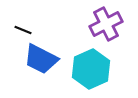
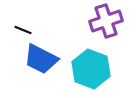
purple cross: moved 3 px up; rotated 8 degrees clockwise
cyan hexagon: rotated 15 degrees counterclockwise
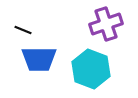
purple cross: moved 3 px down
blue trapezoid: moved 2 px left; rotated 27 degrees counterclockwise
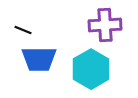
purple cross: moved 1 px left, 1 px down; rotated 16 degrees clockwise
cyan hexagon: rotated 9 degrees clockwise
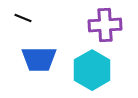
black line: moved 12 px up
cyan hexagon: moved 1 px right, 1 px down
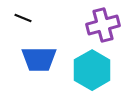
purple cross: moved 2 px left; rotated 12 degrees counterclockwise
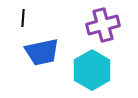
black line: rotated 72 degrees clockwise
blue trapezoid: moved 3 px right, 7 px up; rotated 12 degrees counterclockwise
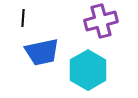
purple cross: moved 2 px left, 4 px up
cyan hexagon: moved 4 px left
